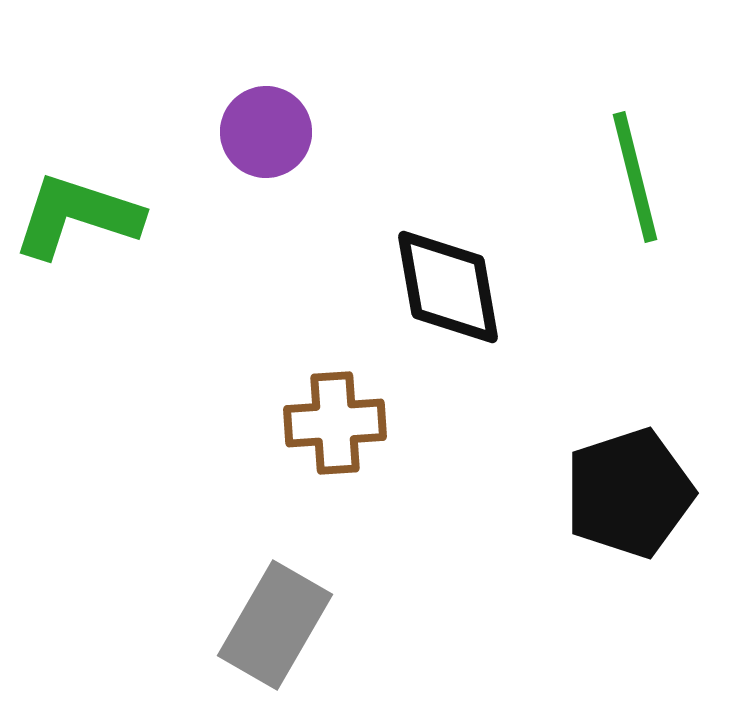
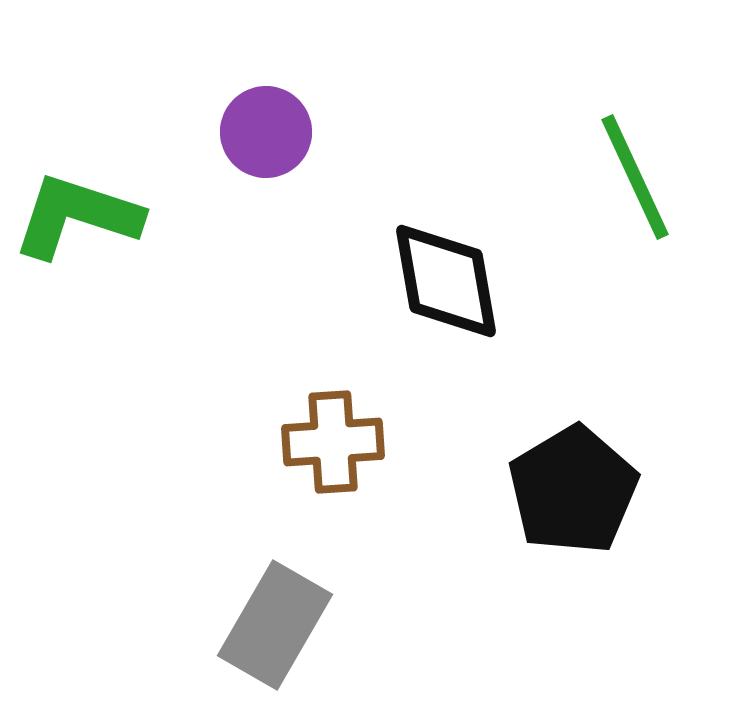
green line: rotated 11 degrees counterclockwise
black diamond: moved 2 px left, 6 px up
brown cross: moved 2 px left, 19 px down
black pentagon: moved 56 px left, 3 px up; rotated 13 degrees counterclockwise
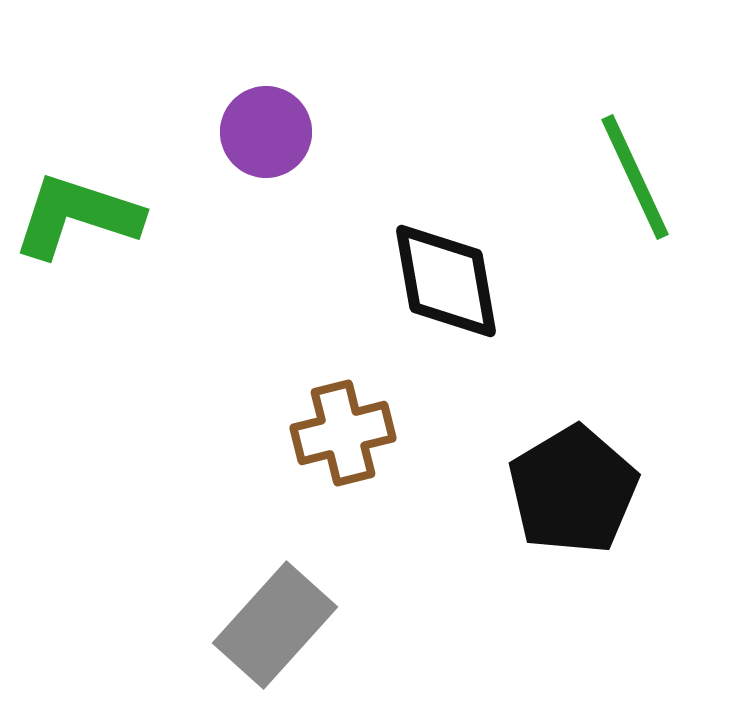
brown cross: moved 10 px right, 9 px up; rotated 10 degrees counterclockwise
gray rectangle: rotated 12 degrees clockwise
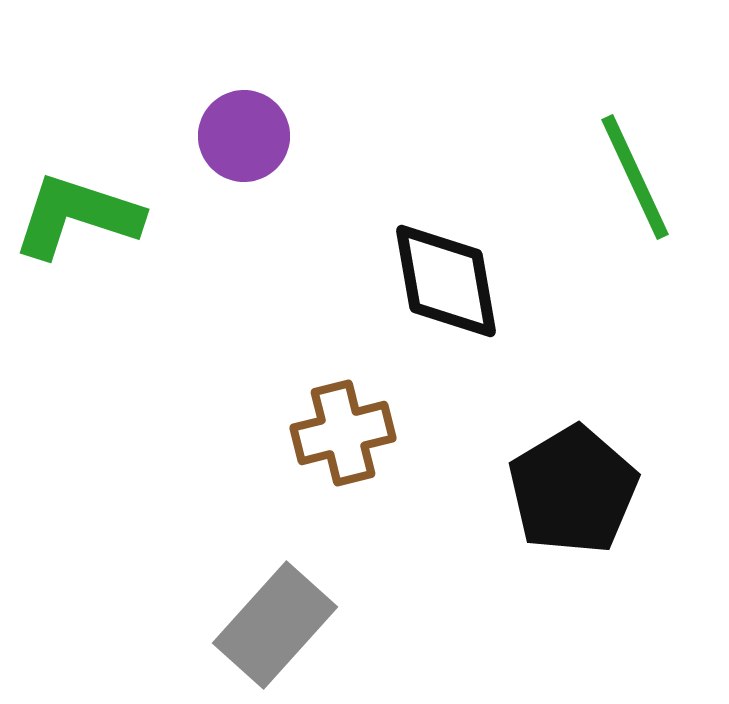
purple circle: moved 22 px left, 4 px down
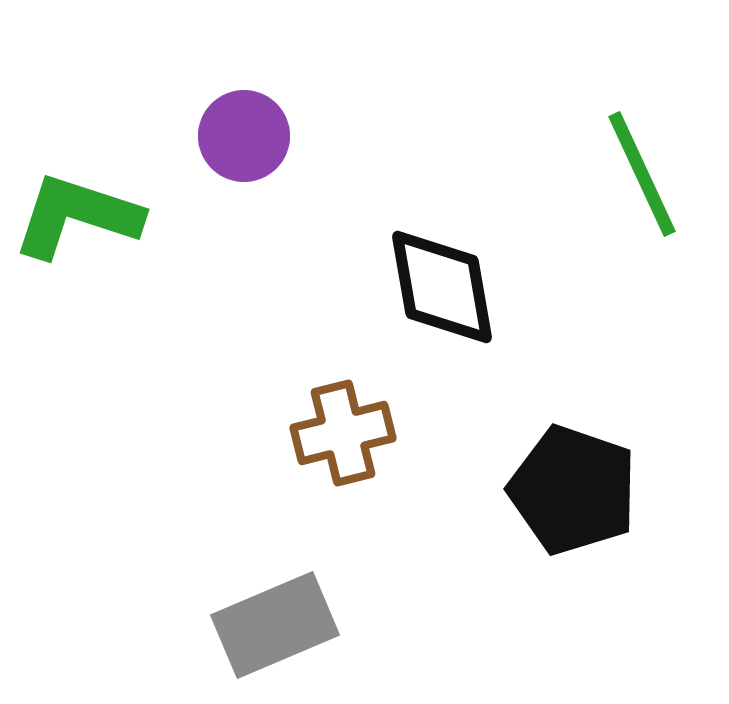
green line: moved 7 px right, 3 px up
black diamond: moved 4 px left, 6 px down
black pentagon: rotated 22 degrees counterclockwise
gray rectangle: rotated 25 degrees clockwise
